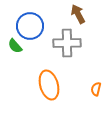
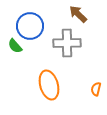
brown arrow: rotated 18 degrees counterclockwise
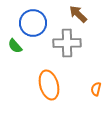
blue circle: moved 3 px right, 3 px up
